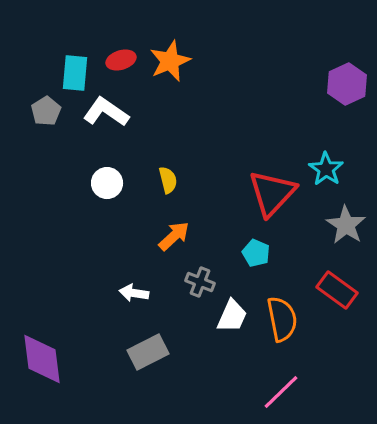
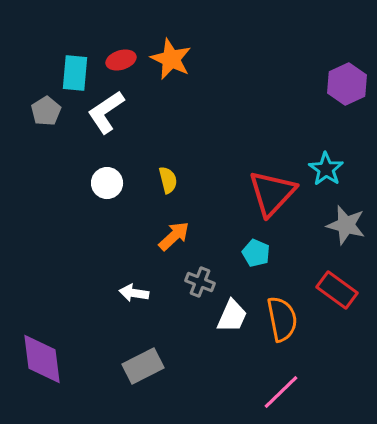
orange star: moved 1 px right, 2 px up; rotated 24 degrees counterclockwise
white L-shape: rotated 69 degrees counterclockwise
gray star: rotated 18 degrees counterclockwise
gray rectangle: moved 5 px left, 14 px down
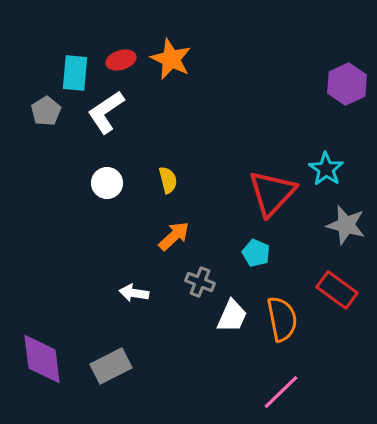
gray rectangle: moved 32 px left
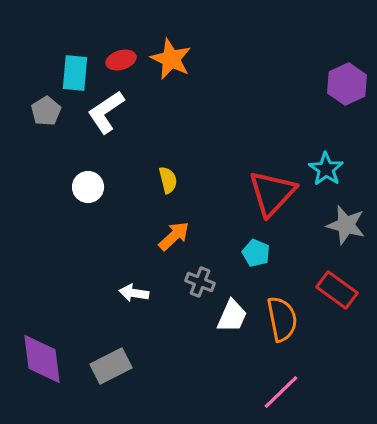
white circle: moved 19 px left, 4 px down
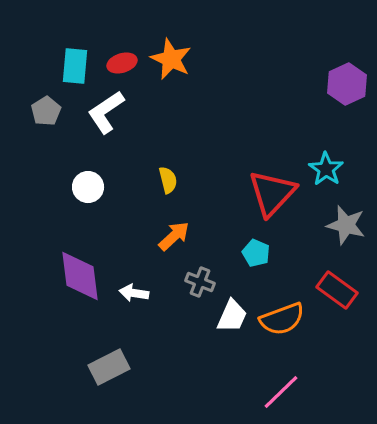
red ellipse: moved 1 px right, 3 px down
cyan rectangle: moved 7 px up
orange semicircle: rotated 81 degrees clockwise
purple diamond: moved 38 px right, 83 px up
gray rectangle: moved 2 px left, 1 px down
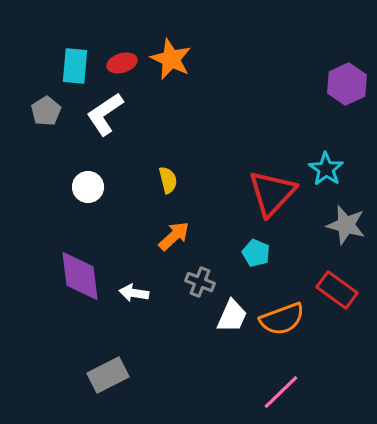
white L-shape: moved 1 px left, 2 px down
gray rectangle: moved 1 px left, 8 px down
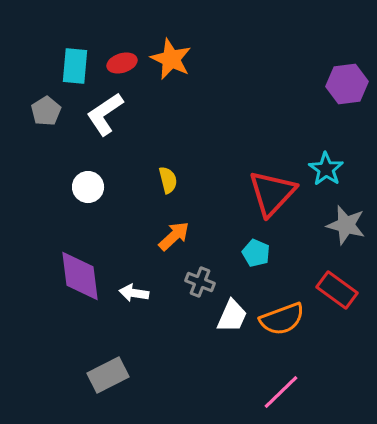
purple hexagon: rotated 18 degrees clockwise
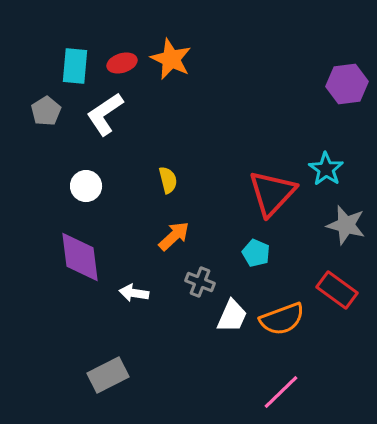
white circle: moved 2 px left, 1 px up
purple diamond: moved 19 px up
